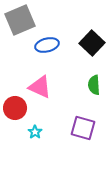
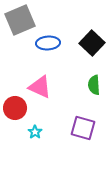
blue ellipse: moved 1 px right, 2 px up; rotated 10 degrees clockwise
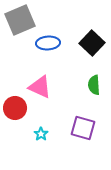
cyan star: moved 6 px right, 2 px down
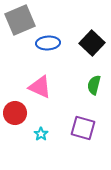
green semicircle: rotated 18 degrees clockwise
red circle: moved 5 px down
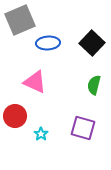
pink triangle: moved 5 px left, 5 px up
red circle: moved 3 px down
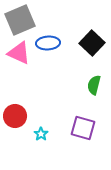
pink triangle: moved 16 px left, 29 px up
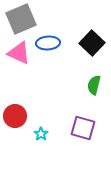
gray square: moved 1 px right, 1 px up
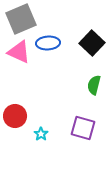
pink triangle: moved 1 px up
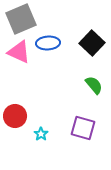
green semicircle: rotated 126 degrees clockwise
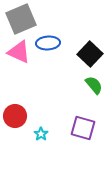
black square: moved 2 px left, 11 px down
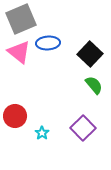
pink triangle: rotated 15 degrees clockwise
purple square: rotated 30 degrees clockwise
cyan star: moved 1 px right, 1 px up
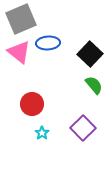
red circle: moved 17 px right, 12 px up
